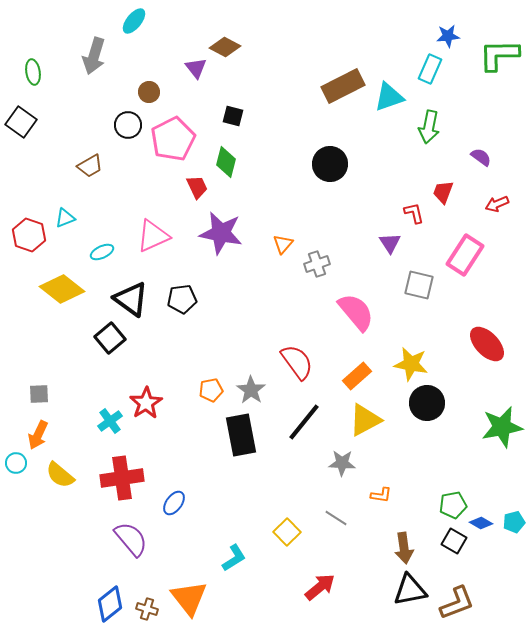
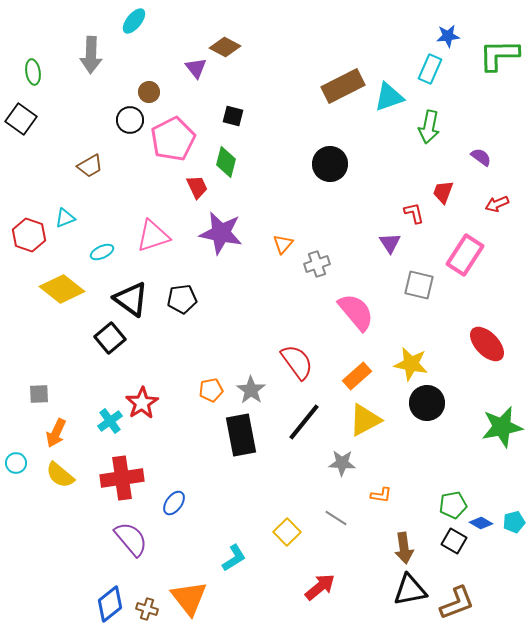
gray arrow at (94, 56): moved 3 px left, 1 px up; rotated 15 degrees counterclockwise
black square at (21, 122): moved 3 px up
black circle at (128, 125): moved 2 px right, 5 px up
pink triangle at (153, 236): rotated 6 degrees clockwise
red star at (146, 403): moved 4 px left
orange arrow at (38, 435): moved 18 px right, 2 px up
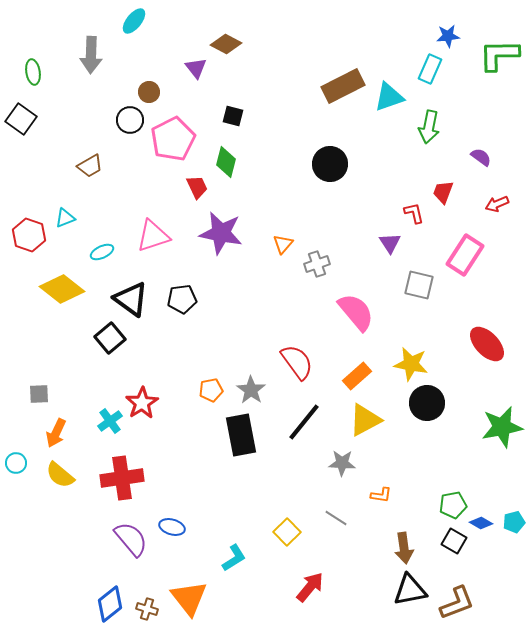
brown diamond at (225, 47): moved 1 px right, 3 px up
blue ellipse at (174, 503): moved 2 px left, 24 px down; rotated 70 degrees clockwise
red arrow at (320, 587): moved 10 px left; rotated 12 degrees counterclockwise
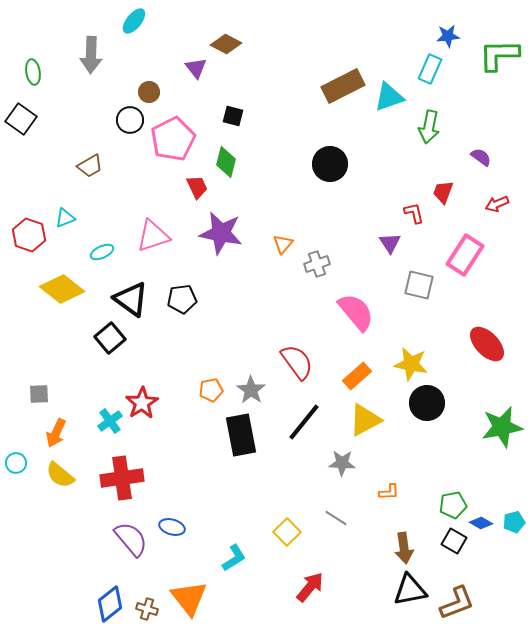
orange L-shape at (381, 495): moved 8 px right, 3 px up; rotated 10 degrees counterclockwise
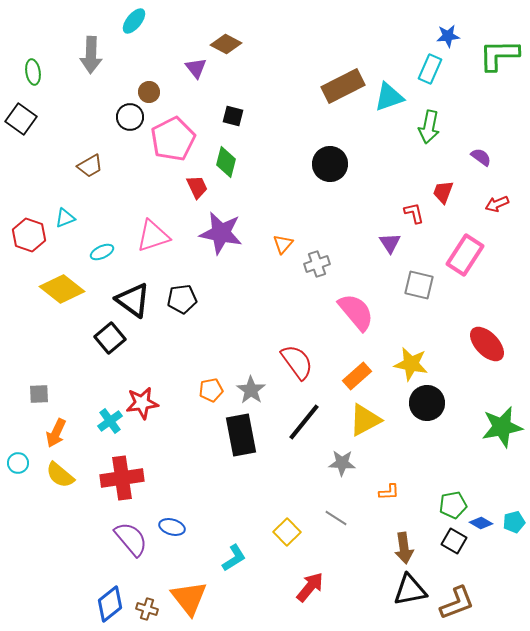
black circle at (130, 120): moved 3 px up
black triangle at (131, 299): moved 2 px right, 1 px down
red star at (142, 403): rotated 24 degrees clockwise
cyan circle at (16, 463): moved 2 px right
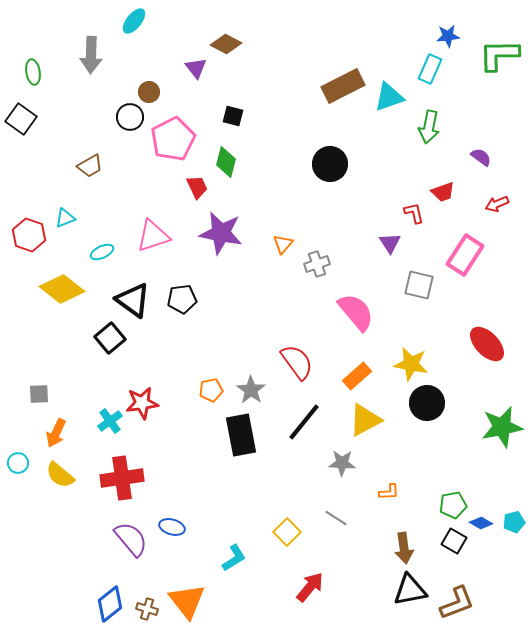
red trapezoid at (443, 192): rotated 130 degrees counterclockwise
orange triangle at (189, 598): moved 2 px left, 3 px down
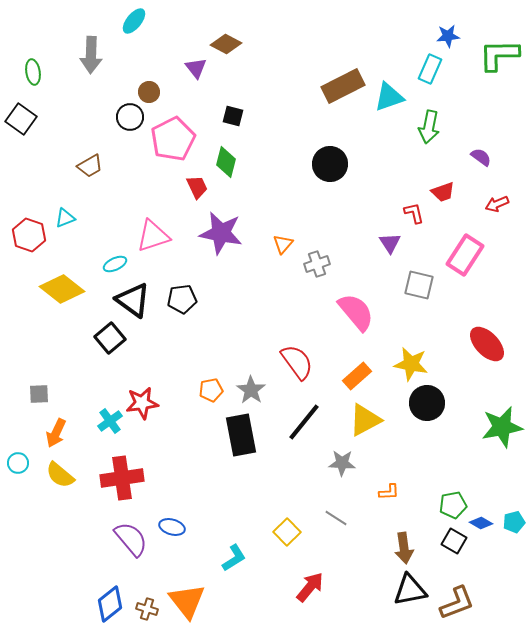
cyan ellipse at (102, 252): moved 13 px right, 12 px down
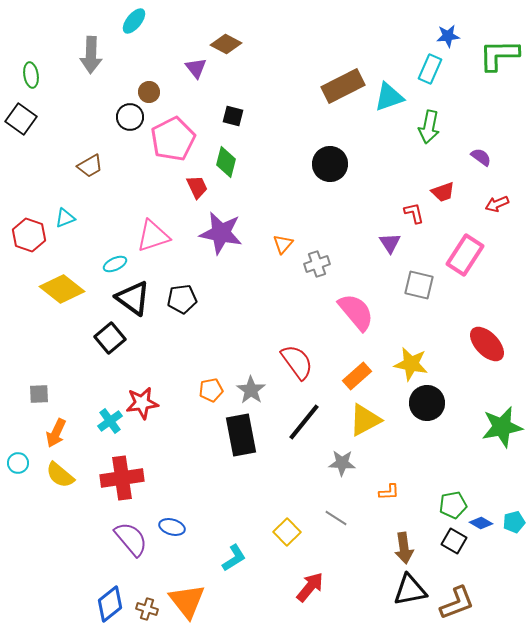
green ellipse at (33, 72): moved 2 px left, 3 px down
black triangle at (133, 300): moved 2 px up
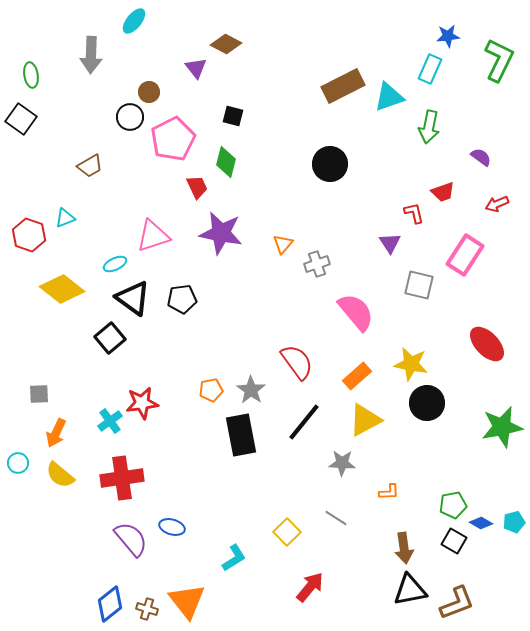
green L-shape at (499, 55): moved 5 px down; rotated 117 degrees clockwise
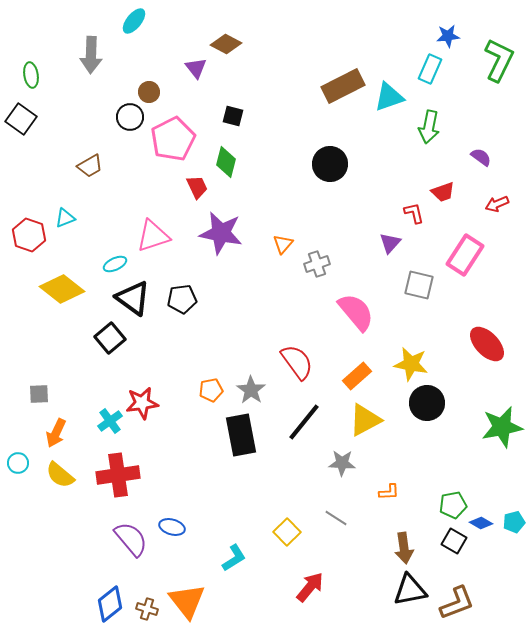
purple triangle at (390, 243): rotated 15 degrees clockwise
red cross at (122, 478): moved 4 px left, 3 px up
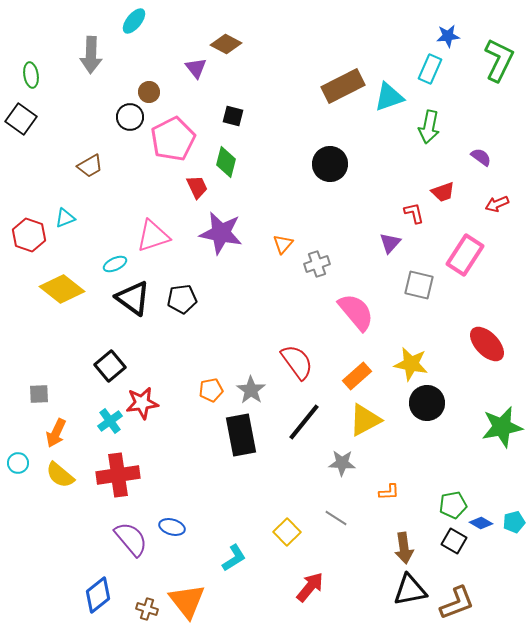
black square at (110, 338): moved 28 px down
blue diamond at (110, 604): moved 12 px left, 9 px up
